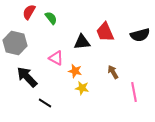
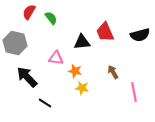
pink triangle: rotated 21 degrees counterclockwise
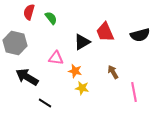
red semicircle: rotated 14 degrees counterclockwise
black triangle: rotated 24 degrees counterclockwise
black arrow: rotated 15 degrees counterclockwise
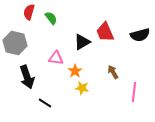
orange star: rotated 24 degrees clockwise
black arrow: rotated 140 degrees counterclockwise
pink line: rotated 18 degrees clockwise
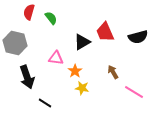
black semicircle: moved 2 px left, 2 px down
pink line: rotated 66 degrees counterclockwise
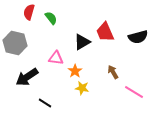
black arrow: rotated 75 degrees clockwise
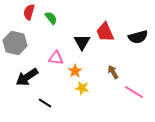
black triangle: rotated 30 degrees counterclockwise
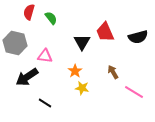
pink triangle: moved 11 px left, 2 px up
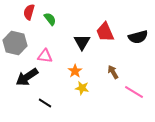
green semicircle: moved 1 px left, 1 px down
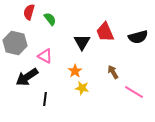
pink triangle: rotated 21 degrees clockwise
black line: moved 4 px up; rotated 64 degrees clockwise
